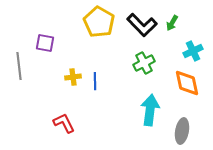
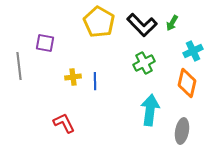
orange diamond: rotated 24 degrees clockwise
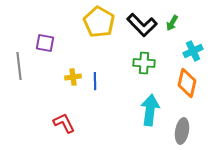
green cross: rotated 30 degrees clockwise
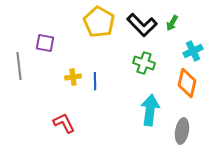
green cross: rotated 15 degrees clockwise
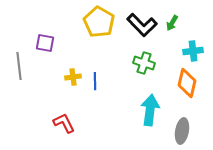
cyan cross: rotated 18 degrees clockwise
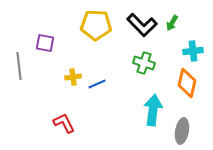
yellow pentagon: moved 3 px left, 3 px down; rotated 28 degrees counterclockwise
blue line: moved 2 px right, 3 px down; rotated 66 degrees clockwise
cyan arrow: moved 3 px right
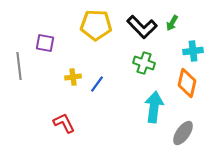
black L-shape: moved 2 px down
blue line: rotated 30 degrees counterclockwise
cyan arrow: moved 1 px right, 3 px up
gray ellipse: moved 1 px right, 2 px down; rotated 25 degrees clockwise
